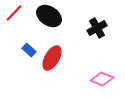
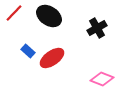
blue rectangle: moved 1 px left, 1 px down
red ellipse: rotated 25 degrees clockwise
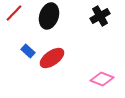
black ellipse: rotated 75 degrees clockwise
black cross: moved 3 px right, 12 px up
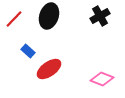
red line: moved 6 px down
red ellipse: moved 3 px left, 11 px down
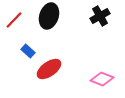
red line: moved 1 px down
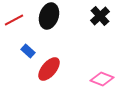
black cross: rotated 12 degrees counterclockwise
red line: rotated 18 degrees clockwise
red ellipse: rotated 15 degrees counterclockwise
